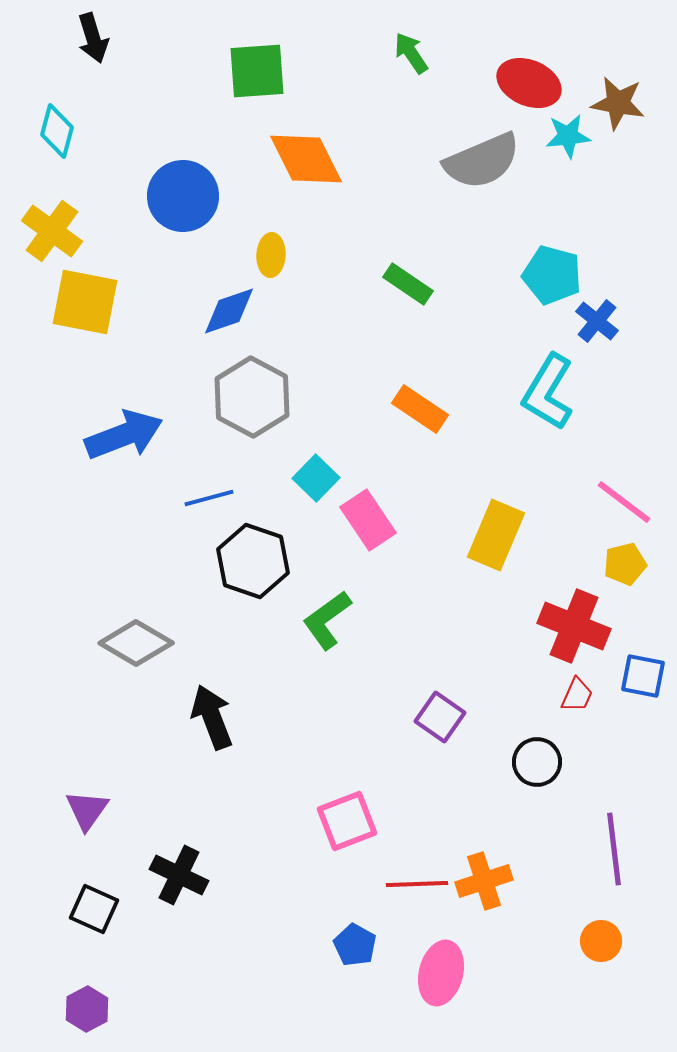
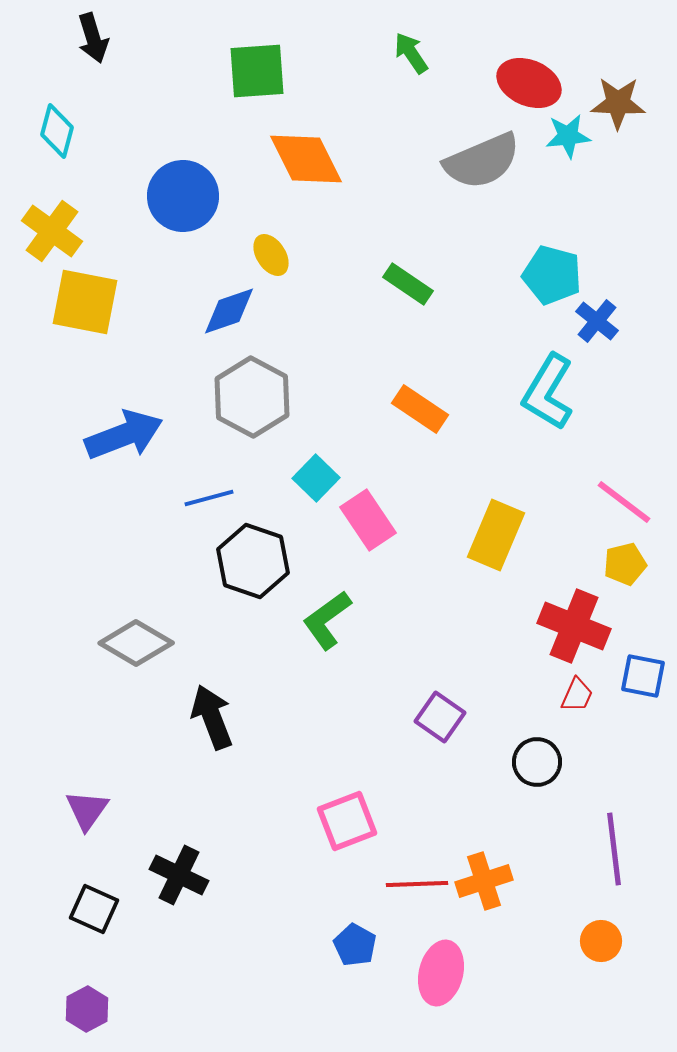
brown star at (618, 103): rotated 8 degrees counterclockwise
yellow ellipse at (271, 255): rotated 36 degrees counterclockwise
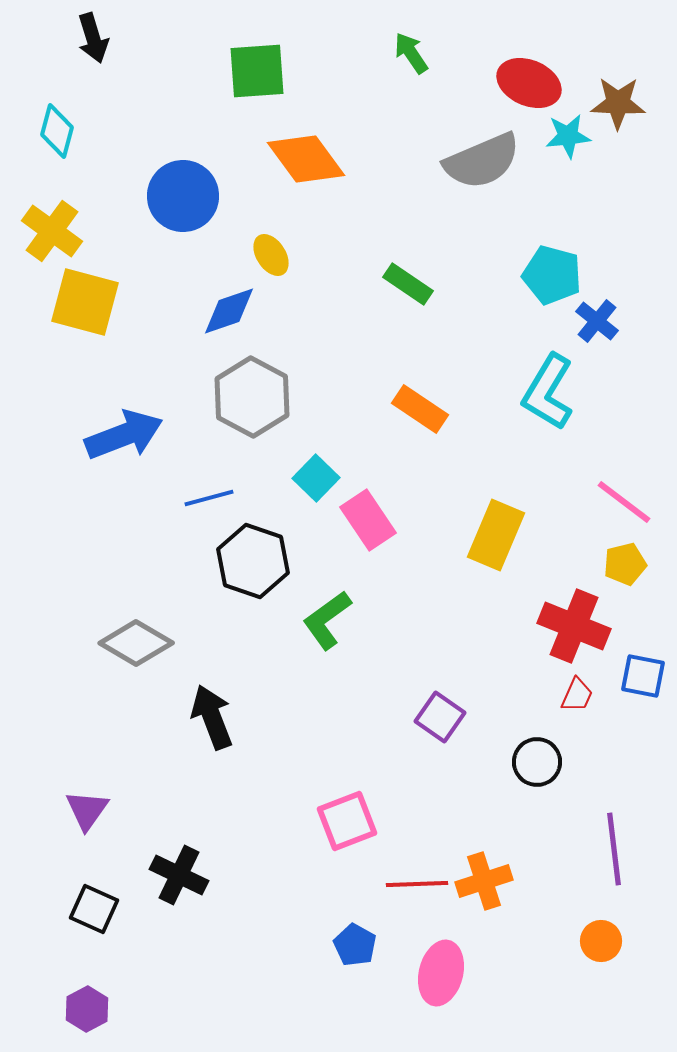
orange diamond at (306, 159): rotated 10 degrees counterclockwise
yellow square at (85, 302): rotated 4 degrees clockwise
